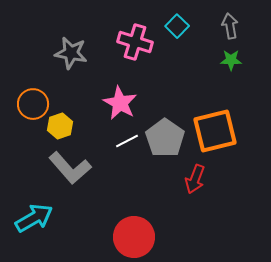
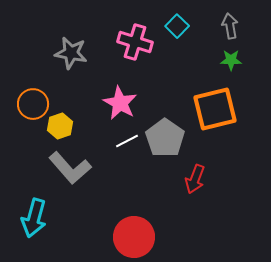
orange square: moved 22 px up
cyan arrow: rotated 135 degrees clockwise
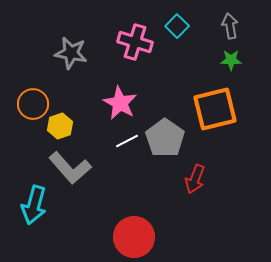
cyan arrow: moved 13 px up
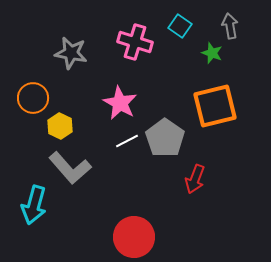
cyan square: moved 3 px right; rotated 10 degrees counterclockwise
green star: moved 19 px left, 7 px up; rotated 20 degrees clockwise
orange circle: moved 6 px up
orange square: moved 3 px up
yellow hexagon: rotated 15 degrees counterclockwise
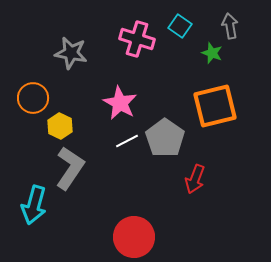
pink cross: moved 2 px right, 3 px up
gray L-shape: rotated 105 degrees counterclockwise
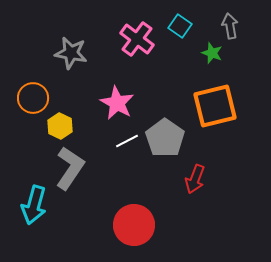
pink cross: rotated 20 degrees clockwise
pink star: moved 3 px left
red circle: moved 12 px up
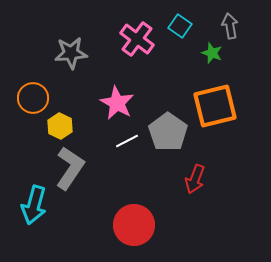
gray star: rotated 16 degrees counterclockwise
gray pentagon: moved 3 px right, 6 px up
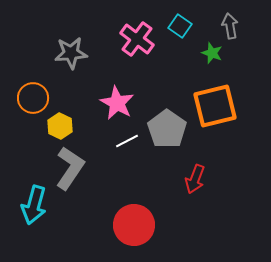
gray pentagon: moved 1 px left, 3 px up
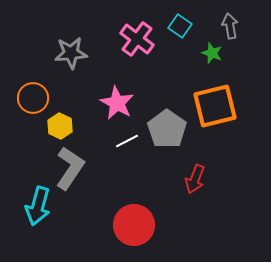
cyan arrow: moved 4 px right, 1 px down
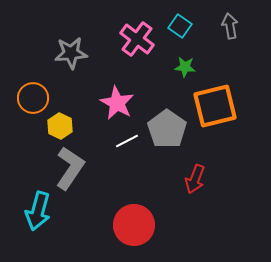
green star: moved 27 px left, 14 px down; rotated 15 degrees counterclockwise
cyan arrow: moved 5 px down
